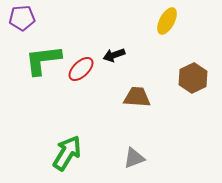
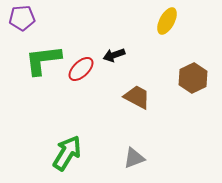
brown trapezoid: rotated 24 degrees clockwise
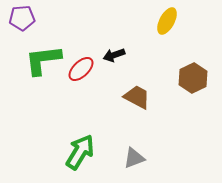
green arrow: moved 13 px right, 1 px up
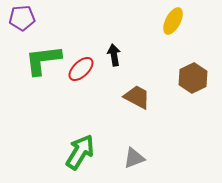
yellow ellipse: moved 6 px right
black arrow: rotated 100 degrees clockwise
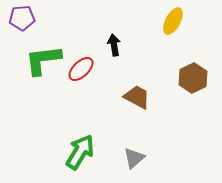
black arrow: moved 10 px up
gray triangle: rotated 20 degrees counterclockwise
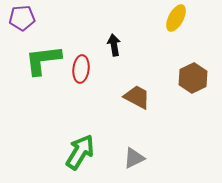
yellow ellipse: moved 3 px right, 3 px up
red ellipse: rotated 40 degrees counterclockwise
gray triangle: rotated 15 degrees clockwise
